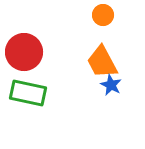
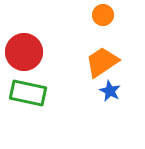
orange trapezoid: rotated 84 degrees clockwise
blue star: moved 1 px left, 6 px down
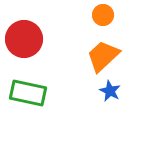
red circle: moved 13 px up
orange trapezoid: moved 1 px right, 6 px up; rotated 9 degrees counterclockwise
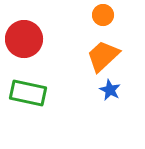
blue star: moved 1 px up
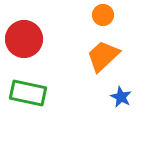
blue star: moved 11 px right, 7 px down
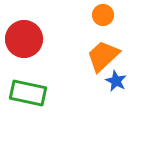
blue star: moved 5 px left, 16 px up
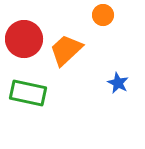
orange trapezoid: moved 37 px left, 6 px up
blue star: moved 2 px right, 2 px down
